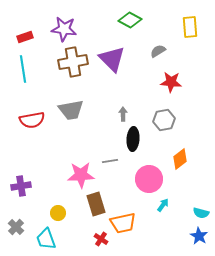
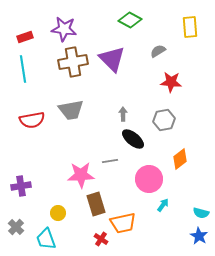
black ellipse: rotated 55 degrees counterclockwise
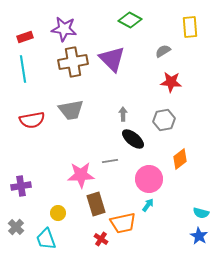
gray semicircle: moved 5 px right
cyan arrow: moved 15 px left
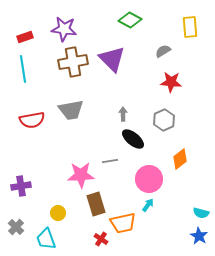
gray hexagon: rotated 15 degrees counterclockwise
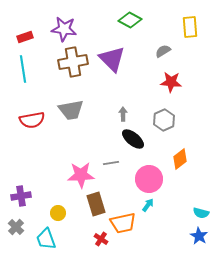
gray line: moved 1 px right, 2 px down
purple cross: moved 10 px down
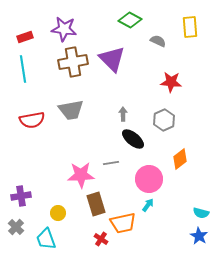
gray semicircle: moved 5 px left, 10 px up; rotated 56 degrees clockwise
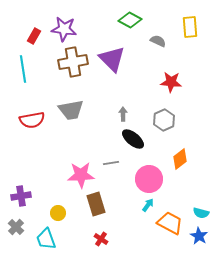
red rectangle: moved 9 px right, 1 px up; rotated 42 degrees counterclockwise
orange trapezoid: moved 47 px right; rotated 140 degrees counterclockwise
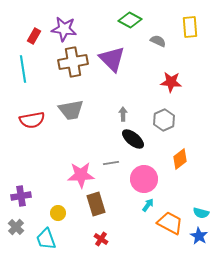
pink circle: moved 5 px left
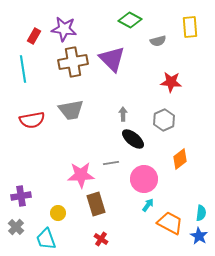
gray semicircle: rotated 140 degrees clockwise
cyan semicircle: rotated 98 degrees counterclockwise
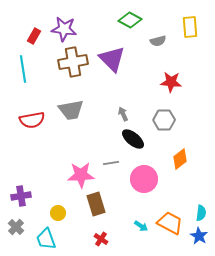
gray arrow: rotated 24 degrees counterclockwise
gray hexagon: rotated 25 degrees clockwise
cyan arrow: moved 7 px left, 21 px down; rotated 88 degrees clockwise
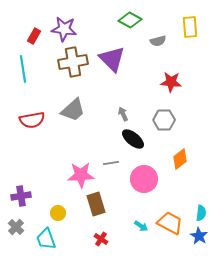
gray trapezoid: moved 2 px right; rotated 32 degrees counterclockwise
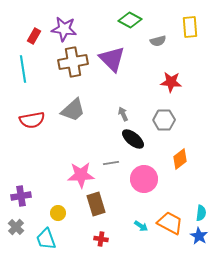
red cross: rotated 24 degrees counterclockwise
